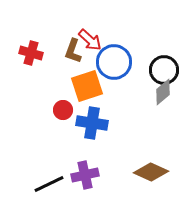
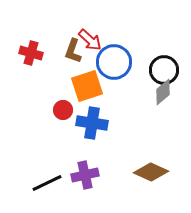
black line: moved 2 px left, 1 px up
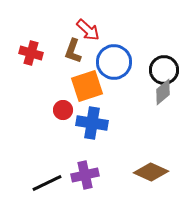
red arrow: moved 2 px left, 10 px up
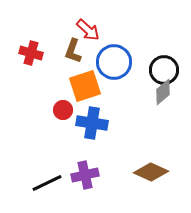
orange square: moved 2 px left
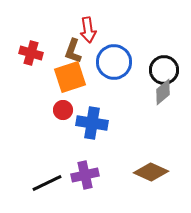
red arrow: rotated 40 degrees clockwise
orange square: moved 15 px left, 9 px up
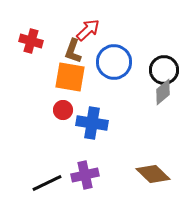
red arrow: rotated 125 degrees counterclockwise
red cross: moved 12 px up
orange square: rotated 28 degrees clockwise
brown diamond: moved 2 px right, 2 px down; rotated 20 degrees clockwise
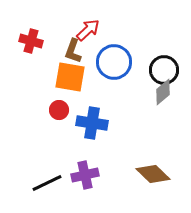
red circle: moved 4 px left
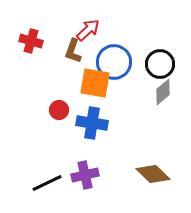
black circle: moved 4 px left, 6 px up
orange square: moved 25 px right, 6 px down
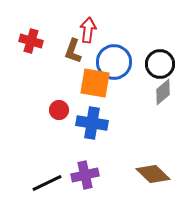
red arrow: rotated 40 degrees counterclockwise
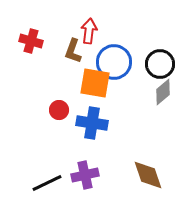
red arrow: moved 1 px right, 1 px down
brown diamond: moved 5 px left, 1 px down; rotated 28 degrees clockwise
